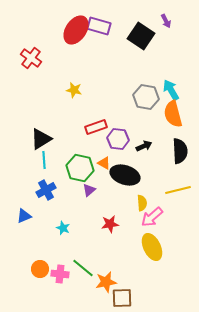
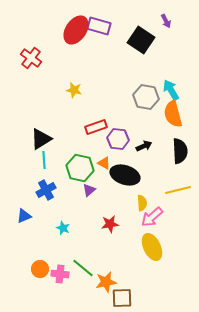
black square: moved 4 px down
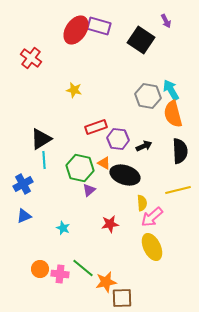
gray hexagon: moved 2 px right, 1 px up
blue cross: moved 23 px left, 6 px up
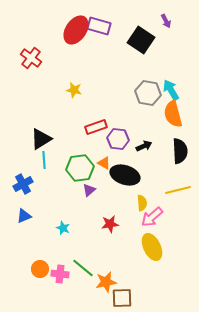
gray hexagon: moved 3 px up
green hexagon: rotated 20 degrees counterclockwise
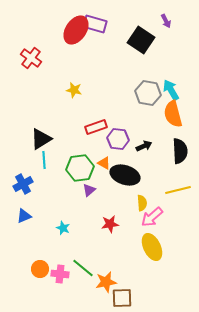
purple rectangle: moved 4 px left, 2 px up
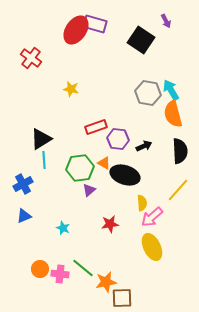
yellow star: moved 3 px left, 1 px up
yellow line: rotated 35 degrees counterclockwise
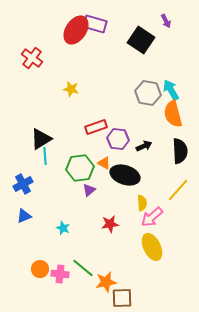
red cross: moved 1 px right
cyan line: moved 1 px right, 4 px up
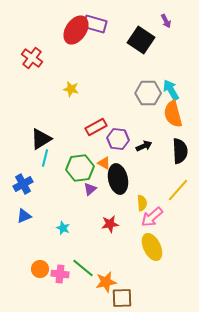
gray hexagon: rotated 10 degrees counterclockwise
red rectangle: rotated 10 degrees counterclockwise
cyan line: moved 2 px down; rotated 18 degrees clockwise
black ellipse: moved 7 px left, 4 px down; rotated 60 degrees clockwise
purple triangle: moved 1 px right, 1 px up
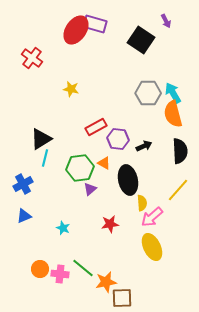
cyan arrow: moved 2 px right, 3 px down
black ellipse: moved 10 px right, 1 px down
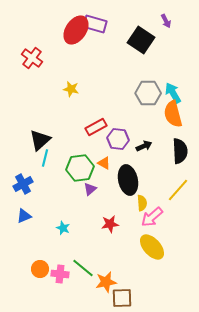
black triangle: moved 1 px left, 1 px down; rotated 10 degrees counterclockwise
yellow ellipse: rotated 16 degrees counterclockwise
